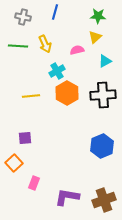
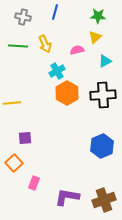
yellow line: moved 19 px left, 7 px down
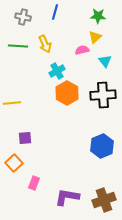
pink semicircle: moved 5 px right
cyan triangle: rotated 40 degrees counterclockwise
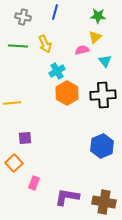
brown cross: moved 2 px down; rotated 30 degrees clockwise
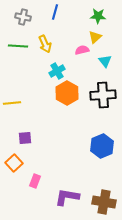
pink rectangle: moved 1 px right, 2 px up
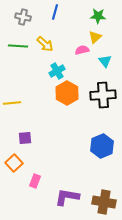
yellow arrow: rotated 24 degrees counterclockwise
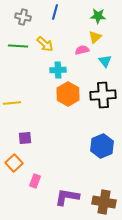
cyan cross: moved 1 px right, 1 px up; rotated 28 degrees clockwise
orange hexagon: moved 1 px right, 1 px down
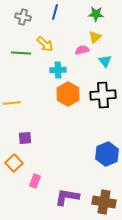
green star: moved 2 px left, 2 px up
green line: moved 3 px right, 7 px down
blue hexagon: moved 5 px right, 8 px down
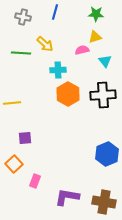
yellow triangle: rotated 24 degrees clockwise
orange square: moved 1 px down
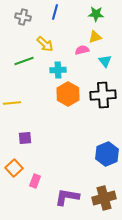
green line: moved 3 px right, 8 px down; rotated 24 degrees counterclockwise
orange square: moved 4 px down
brown cross: moved 4 px up; rotated 25 degrees counterclockwise
